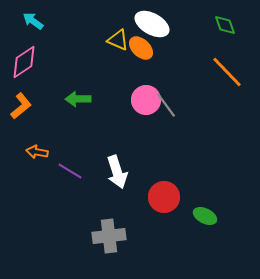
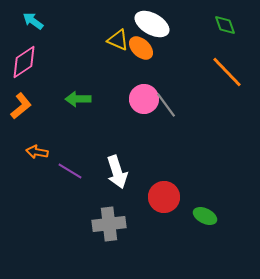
pink circle: moved 2 px left, 1 px up
gray cross: moved 12 px up
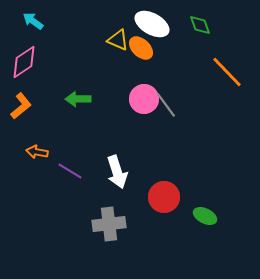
green diamond: moved 25 px left
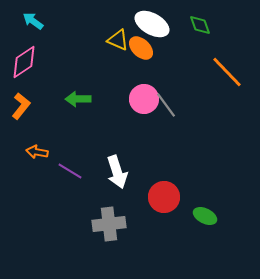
orange L-shape: rotated 12 degrees counterclockwise
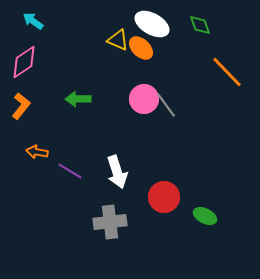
gray cross: moved 1 px right, 2 px up
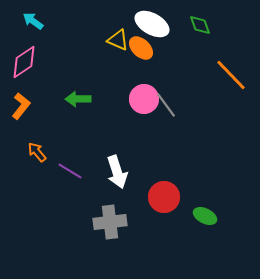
orange line: moved 4 px right, 3 px down
orange arrow: rotated 40 degrees clockwise
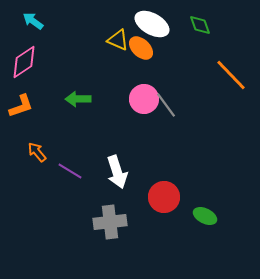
orange L-shape: rotated 32 degrees clockwise
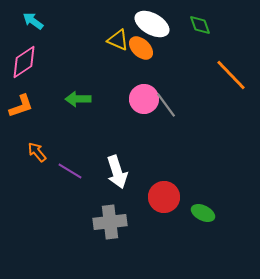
green ellipse: moved 2 px left, 3 px up
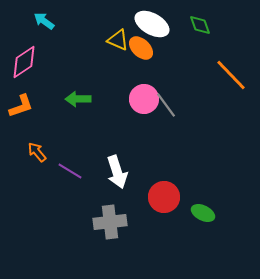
cyan arrow: moved 11 px right
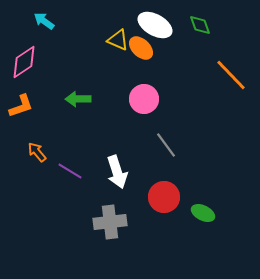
white ellipse: moved 3 px right, 1 px down
gray line: moved 40 px down
